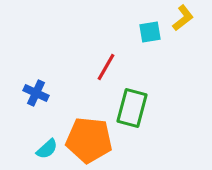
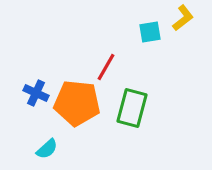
orange pentagon: moved 12 px left, 37 px up
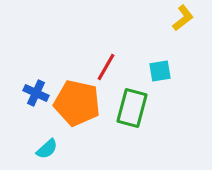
cyan square: moved 10 px right, 39 px down
orange pentagon: rotated 6 degrees clockwise
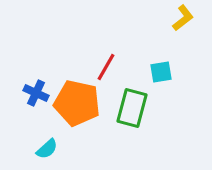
cyan square: moved 1 px right, 1 px down
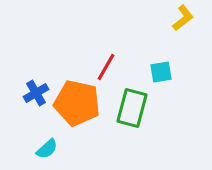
blue cross: rotated 35 degrees clockwise
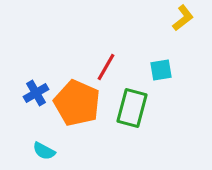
cyan square: moved 2 px up
orange pentagon: rotated 12 degrees clockwise
cyan semicircle: moved 3 px left, 2 px down; rotated 70 degrees clockwise
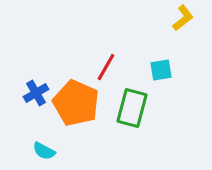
orange pentagon: moved 1 px left
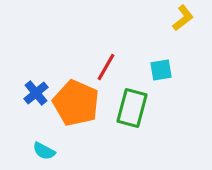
blue cross: rotated 10 degrees counterclockwise
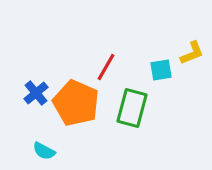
yellow L-shape: moved 9 px right, 35 px down; rotated 16 degrees clockwise
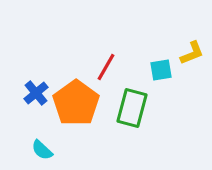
orange pentagon: rotated 12 degrees clockwise
cyan semicircle: moved 2 px left, 1 px up; rotated 15 degrees clockwise
